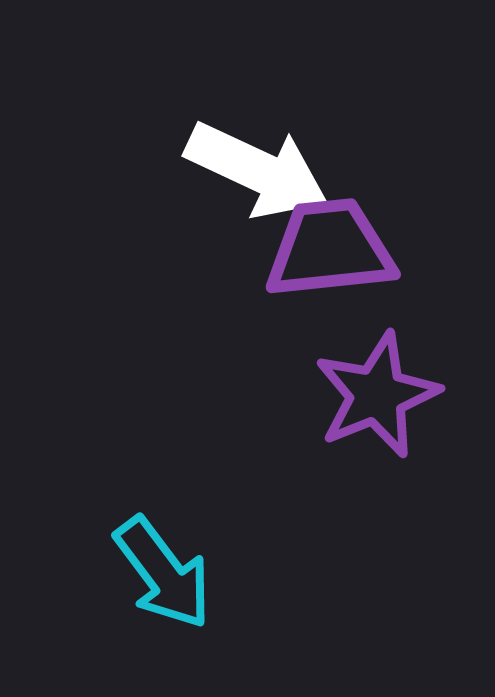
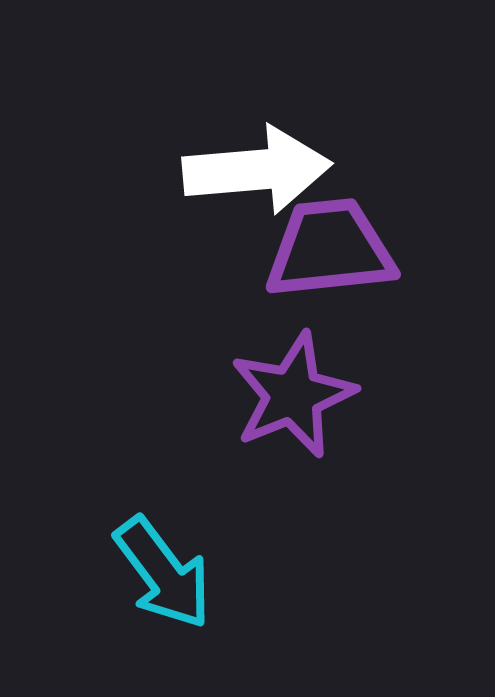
white arrow: rotated 30 degrees counterclockwise
purple star: moved 84 px left
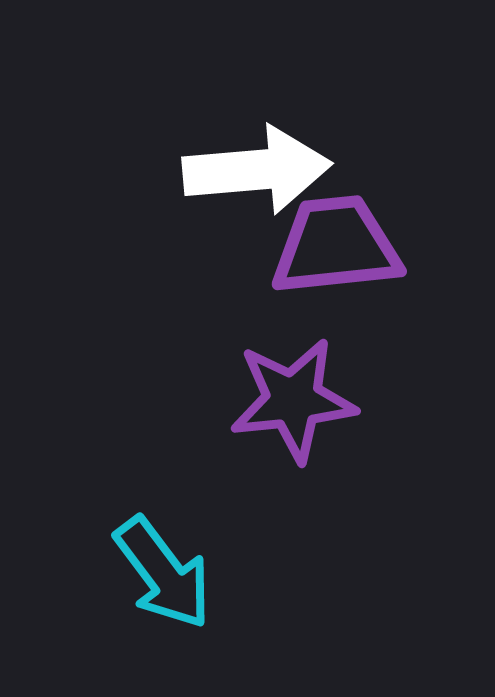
purple trapezoid: moved 6 px right, 3 px up
purple star: moved 5 px down; rotated 16 degrees clockwise
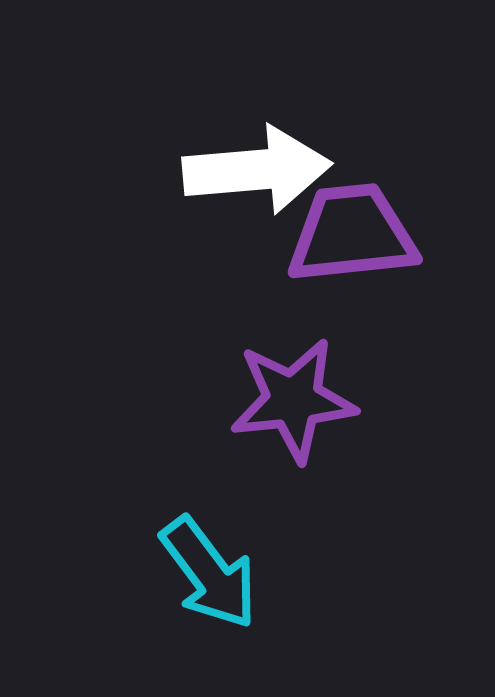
purple trapezoid: moved 16 px right, 12 px up
cyan arrow: moved 46 px right
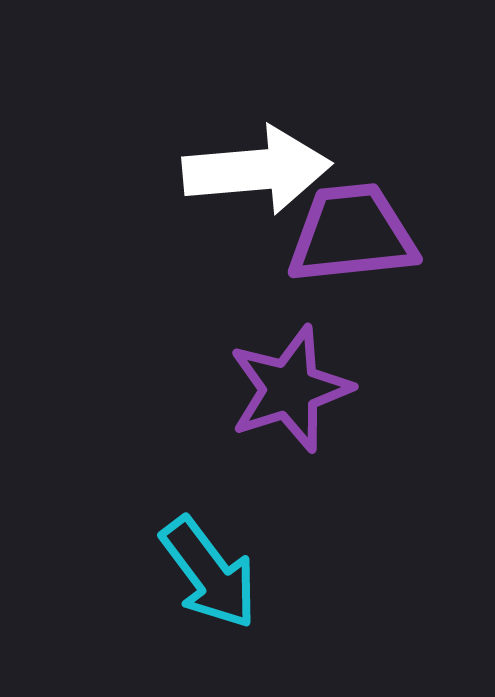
purple star: moved 3 px left, 11 px up; rotated 12 degrees counterclockwise
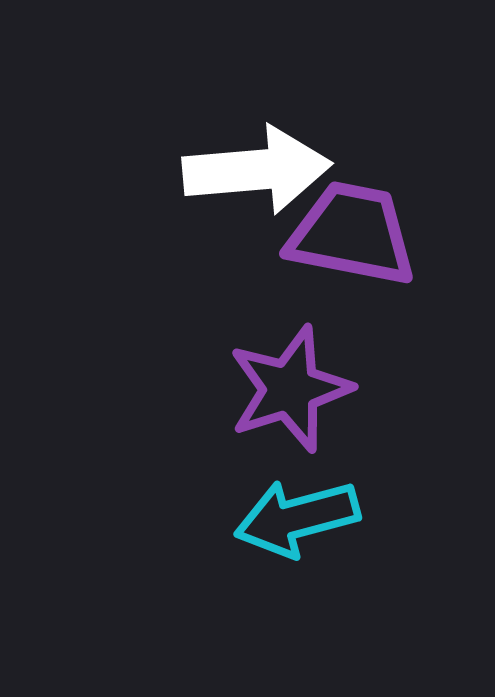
purple trapezoid: rotated 17 degrees clockwise
cyan arrow: moved 88 px right, 55 px up; rotated 112 degrees clockwise
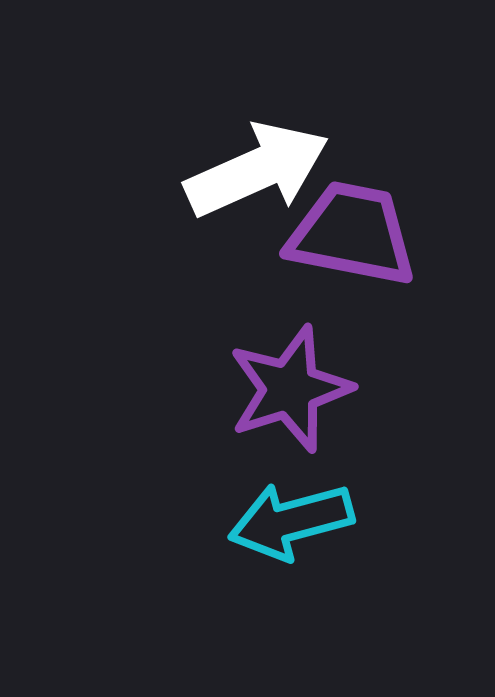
white arrow: rotated 19 degrees counterclockwise
cyan arrow: moved 6 px left, 3 px down
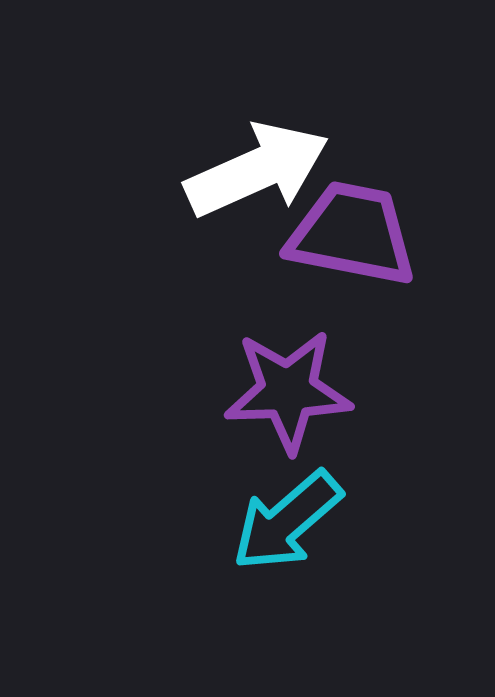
purple star: moved 2 px left, 2 px down; rotated 16 degrees clockwise
cyan arrow: moved 4 px left; rotated 26 degrees counterclockwise
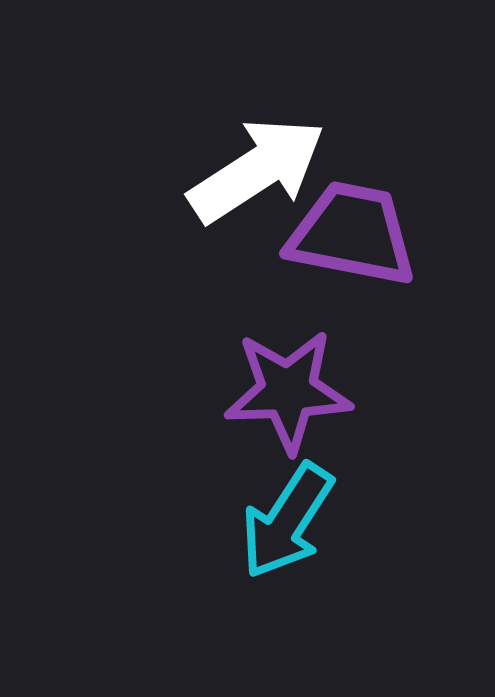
white arrow: rotated 9 degrees counterclockwise
cyan arrow: rotated 16 degrees counterclockwise
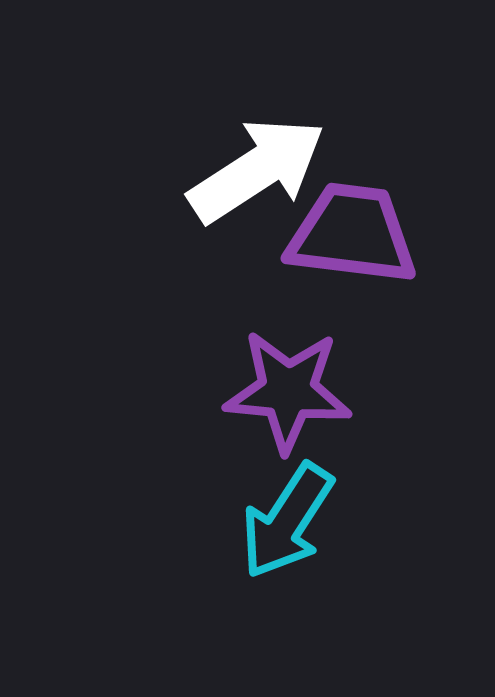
purple trapezoid: rotated 4 degrees counterclockwise
purple star: rotated 7 degrees clockwise
